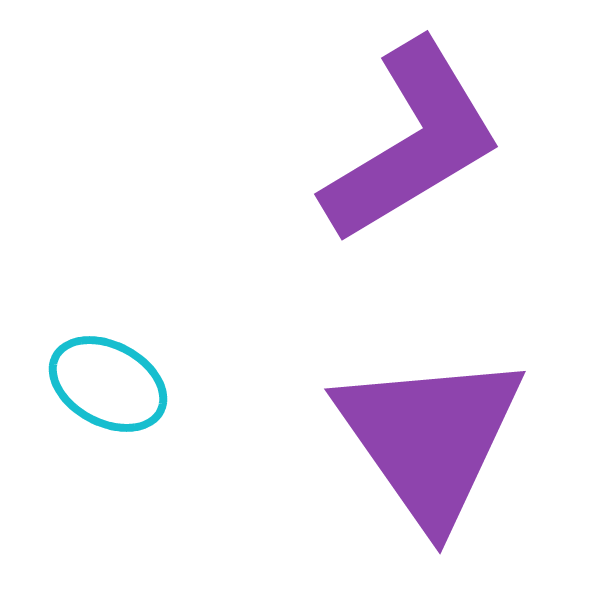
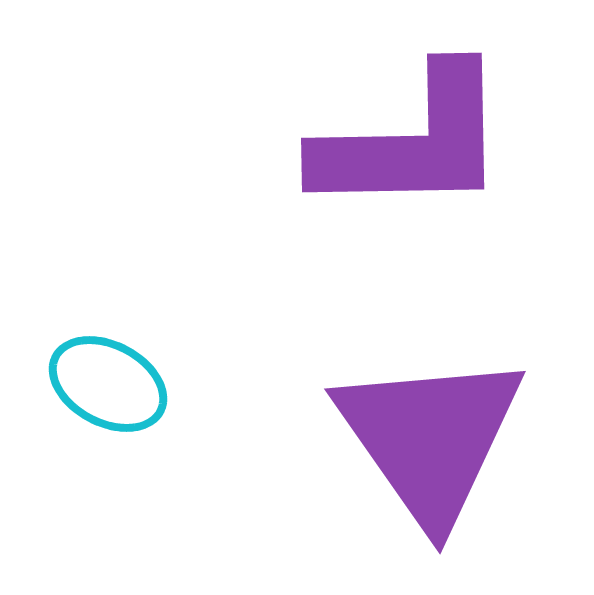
purple L-shape: rotated 30 degrees clockwise
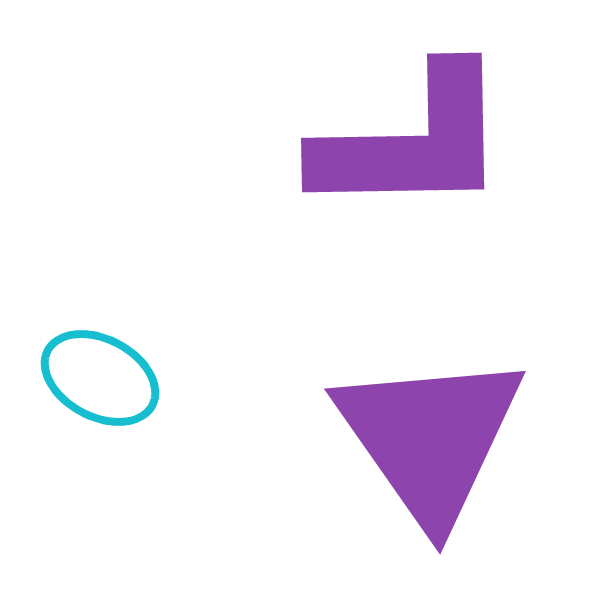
cyan ellipse: moved 8 px left, 6 px up
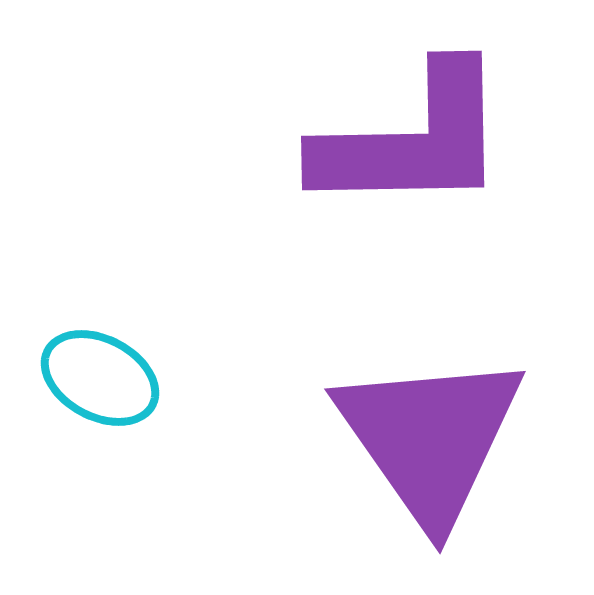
purple L-shape: moved 2 px up
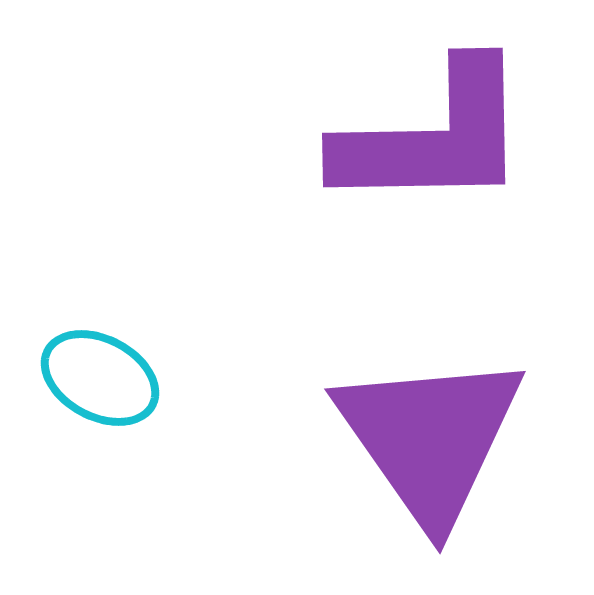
purple L-shape: moved 21 px right, 3 px up
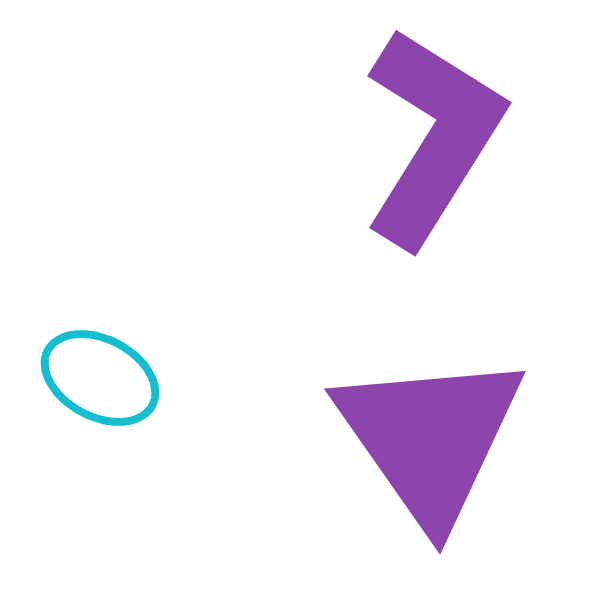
purple L-shape: rotated 57 degrees counterclockwise
